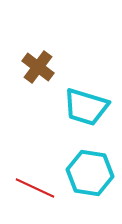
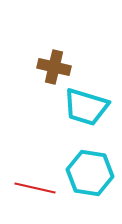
brown cross: moved 16 px right; rotated 24 degrees counterclockwise
red line: rotated 12 degrees counterclockwise
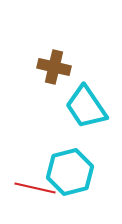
cyan trapezoid: rotated 39 degrees clockwise
cyan hexagon: moved 20 px left, 1 px up; rotated 24 degrees counterclockwise
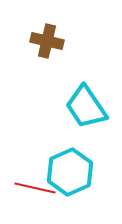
brown cross: moved 7 px left, 26 px up
cyan hexagon: rotated 9 degrees counterclockwise
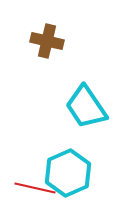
cyan hexagon: moved 2 px left, 1 px down
